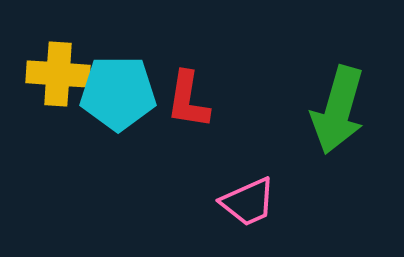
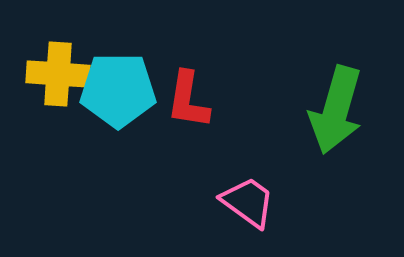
cyan pentagon: moved 3 px up
green arrow: moved 2 px left
pink trapezoid: rotated 120 degrees counterclockwise
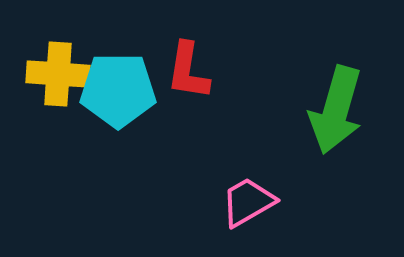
red L-shape: moved 29 px up
pink trapezoid: rotated 66 degrees counterclockwise
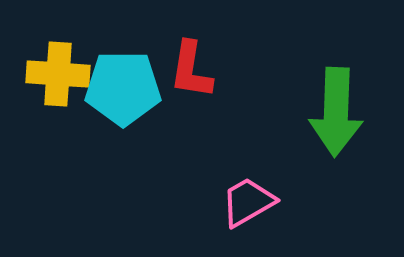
red L-shape: moved 3 px right, 1 px up
cyan pentagon: moved 5 px right, 2 px up
green arrow: moved 2 px down; rotated 14 degrees counterclockwise
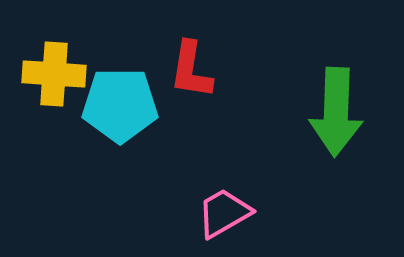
yellow cross: moved 4 px left
cyan pentagon: moved 3 px left, 17 px down
pink trapezoid: moved 24 px left, 11 px down
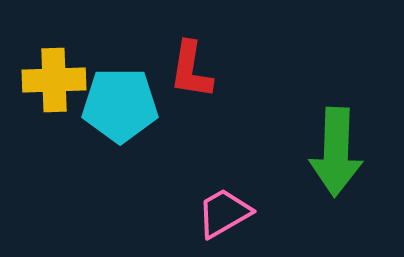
yellow cross: moved 6 px down; rotated 6 degrees counterclockwise
green arrow: moved 40 px down
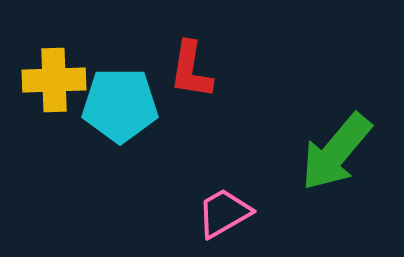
green arrow: rotated 38 degrees clockwise
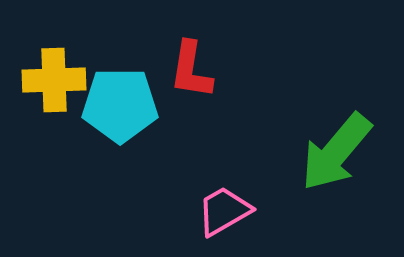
pink trapezoid: moved 2 px up
